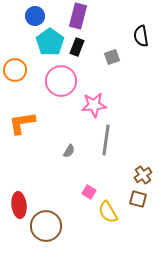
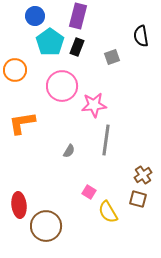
pink circle: moved 1 px right, 5 px down
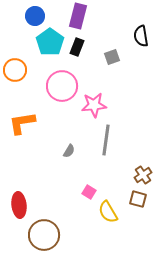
brown circle: moved 2 px left, 9 px down
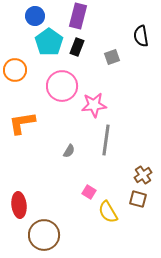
cyan pentagon: moved 1 px left
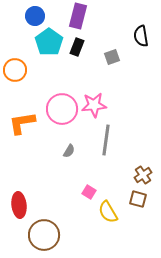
pink circle: moved 23 px down
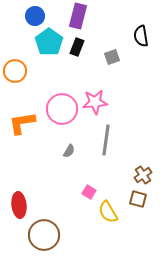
orange circle: moved 1 px down
pink star: moved 1 px right, 3 px up
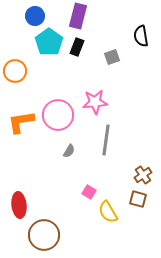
pink circle: moved 4 px left, 6 px down
orange L-shape: moved 1 px left, 1 px up
